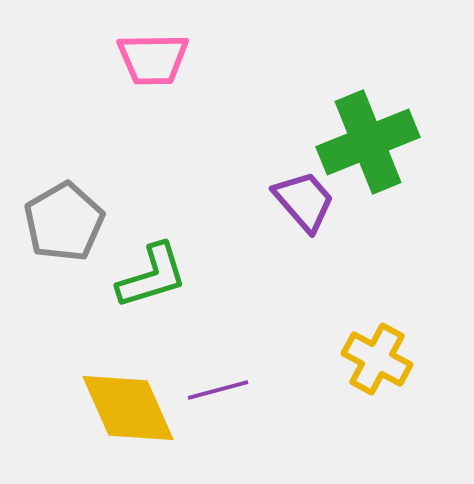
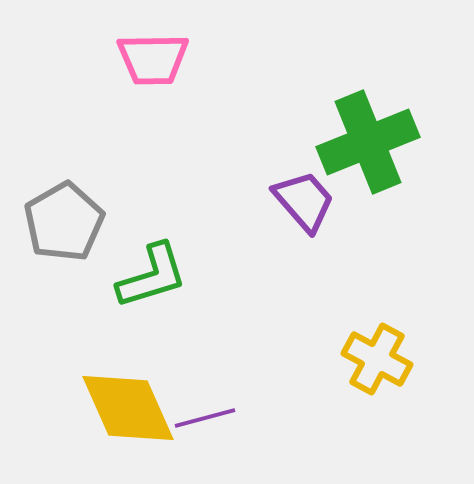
purple line: moved 13 px left, 28 px down
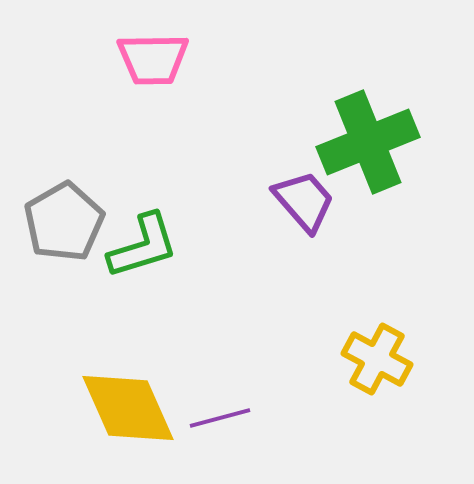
green L-shape: moved 9 px left, 30 px up
purple line: moved 15 px right
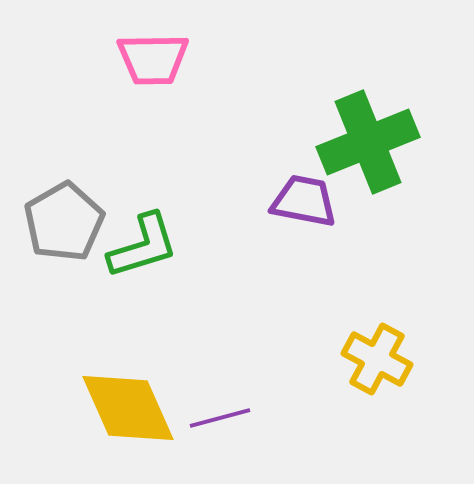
purple trapezoid: rotated 38 degrees counterclockwise
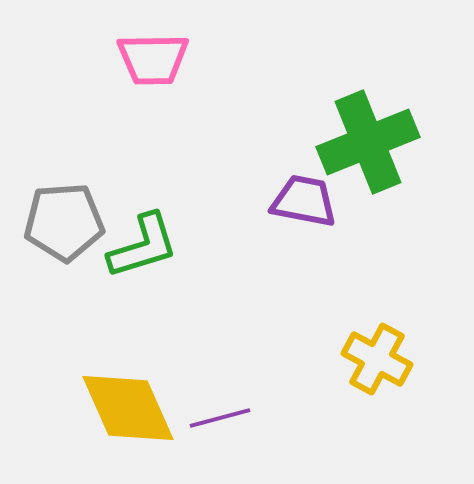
gray pentagon: rotated 26 degrees clockwise
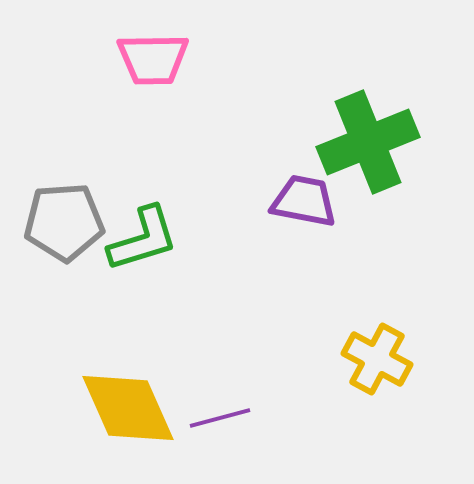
green L-shape: moved 7 px up
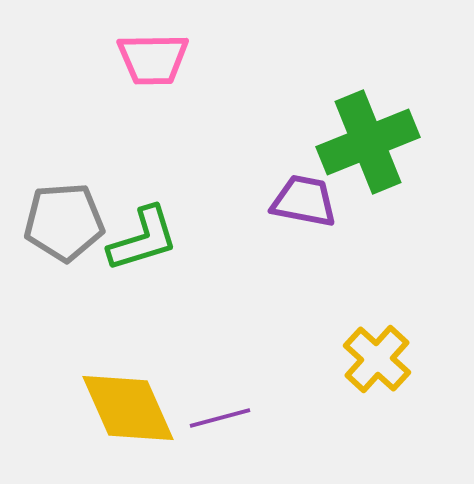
yellow cross: rotated 14 degrees clockwise
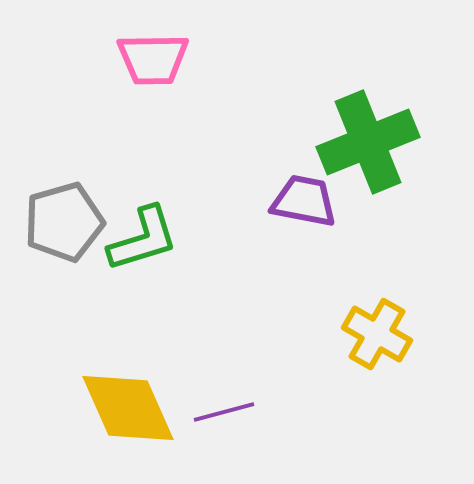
gray pentagon: rotated 12 degrees counterclockwise
yellow cross: moved 25 px up; rotated 12 degrees counterclockwise
purple line: moved 4 px right, 6 px up
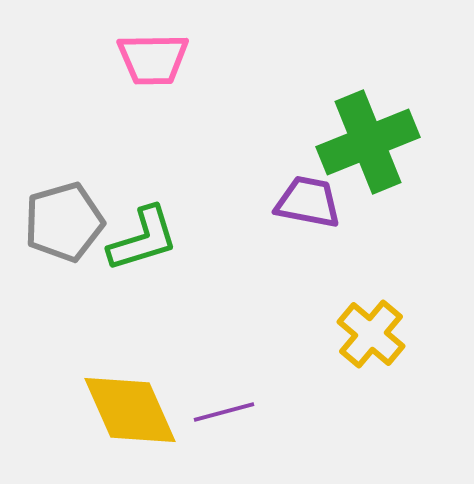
purple trapezoid: moved 4 px right, 1 px down
yellow cross: moved 6 px left; rotated 10 degrees clockwise
yellow diamond: moved 2 px right, 2 px down
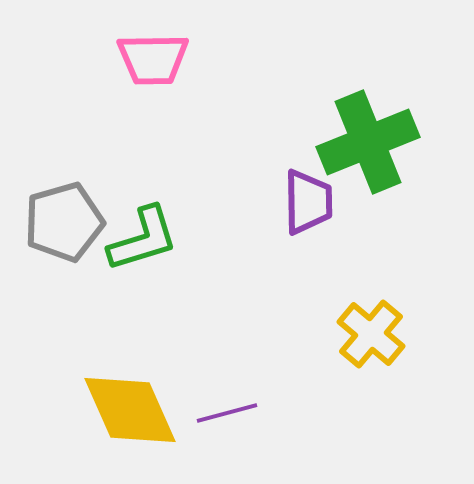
purple trapezoid: rotated 78 degrees clockwise
purple line: moved 3 px right, 1 px down
